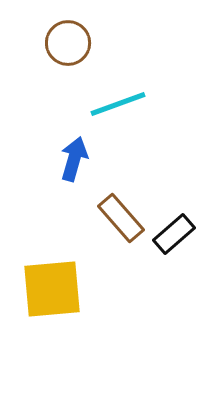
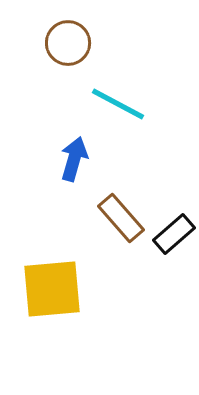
cyan line: rotated 48 degrees clockwise
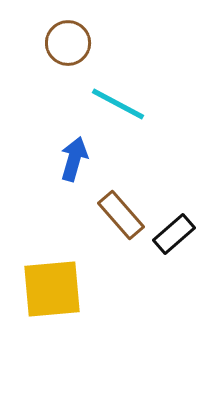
brown rectangle: moved 3 px up
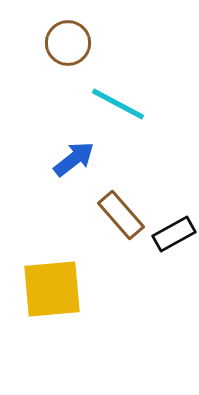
blue arrow: rotated 36 degrees clockwise
black rectangle: rotated 12 degrees clockwise
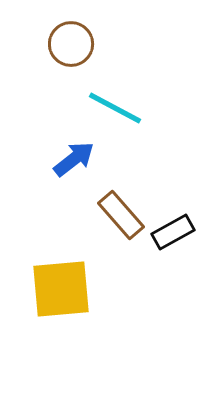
brown circle: moved 3 px right, 1 px down
cyan line: moved 3 px left, 4 px down
black rectangle: moved 1 px left, 2 px up
yellow square: moved 9 px right
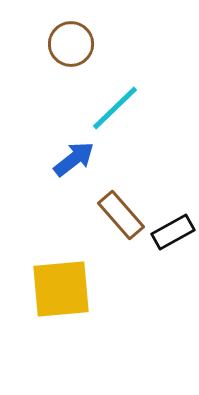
cyan line: rotated 72 degrees counterclockwise
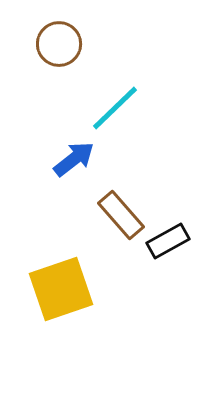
brown circle: moved 12 px left
black rectangle: moved 5 px left, 9 px down
yellow square: rotated 14 degrees counterclockwise
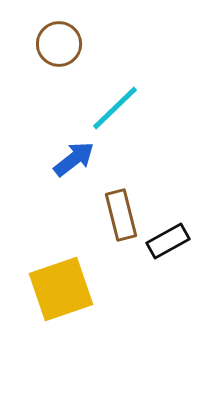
brown rectangle: rotated 27 degrees clockwise
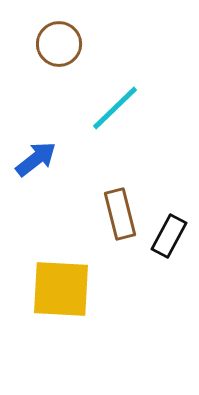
blue arrow: moved 38 px left
brown rectangle: moved 1 px left, 1 px up
black rectangle: moved 1 px right, 5 px up; rotated 33 degrees counterclockwise
yellow square: rotated 22 degrees clockwise
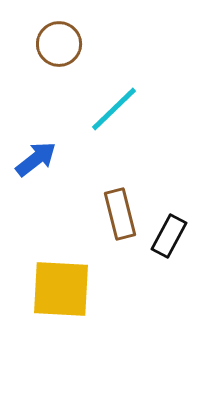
cyan line: moved 1 px left, 1 px down
